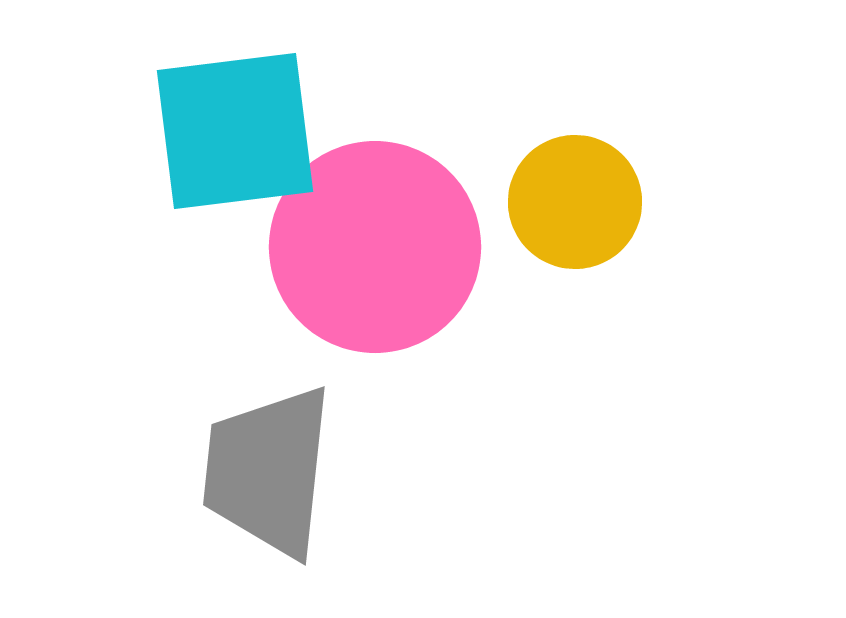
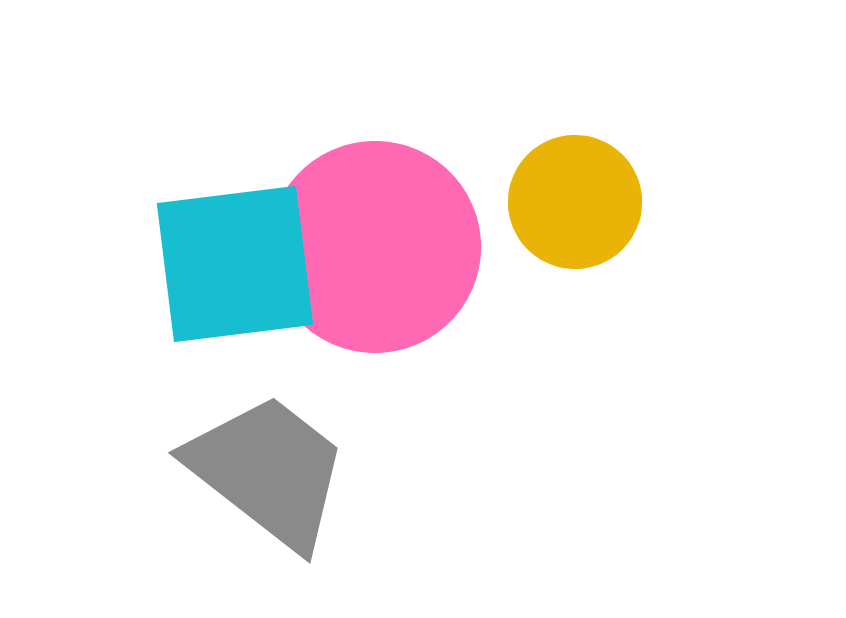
cyan square: moved 133 px down
gray trapezoid: rotated 122 degrees clockwise
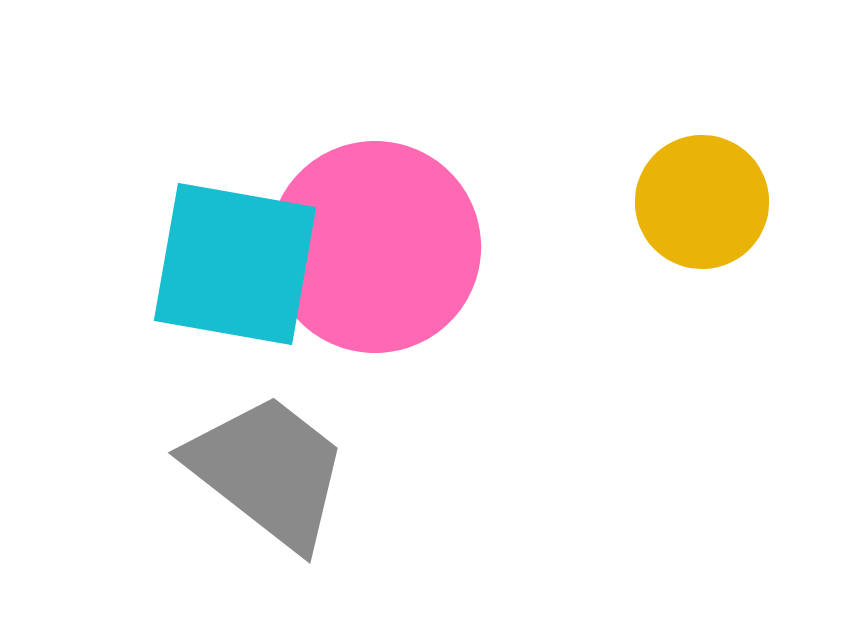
yellow circle: moved 127 px right
cyan square: rotated 17 degrees clockwise
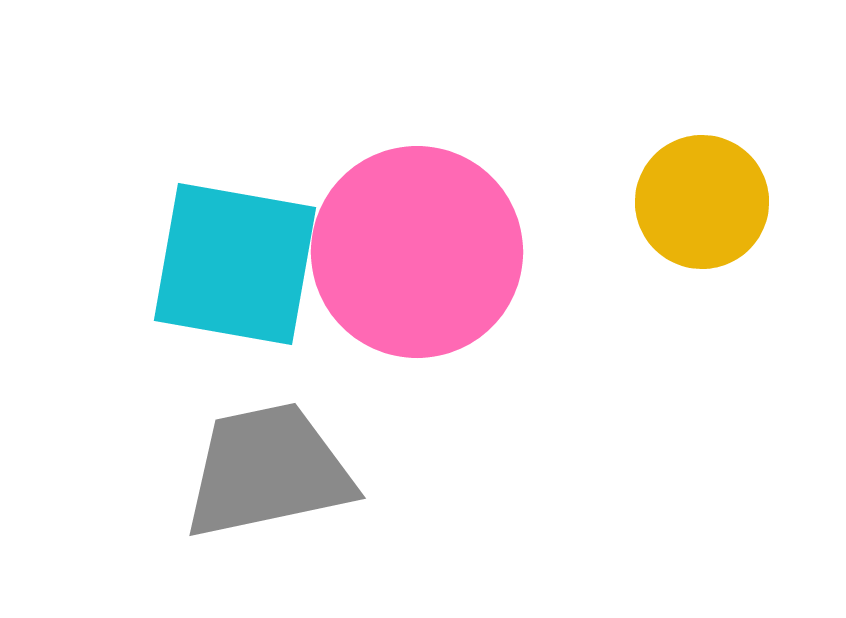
pink circle: moved 42 px right, 5 px down
gray trapezoid: rotated 50 degrees counterclockwise
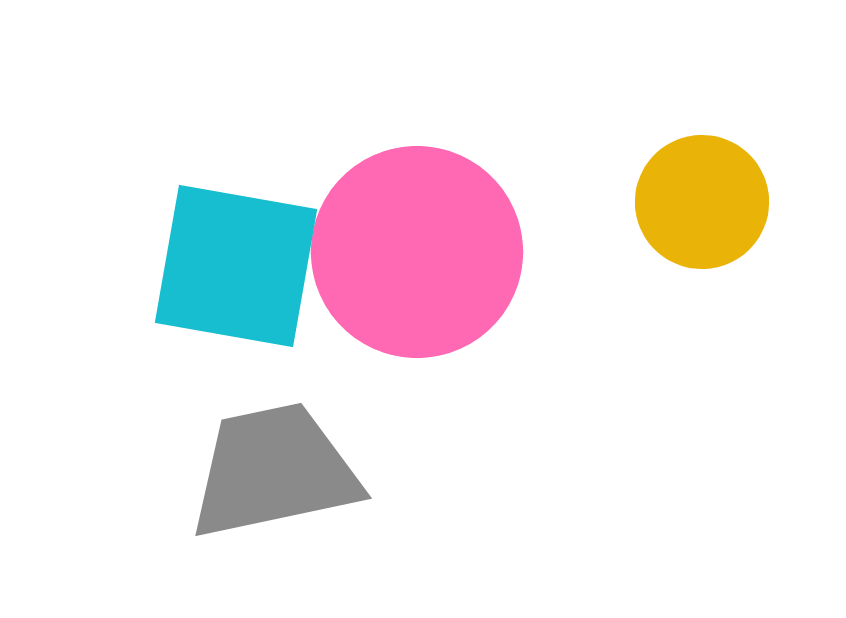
cyan square: moved 1 px right, 2 px down
gray trapezoid: moved 6 px right
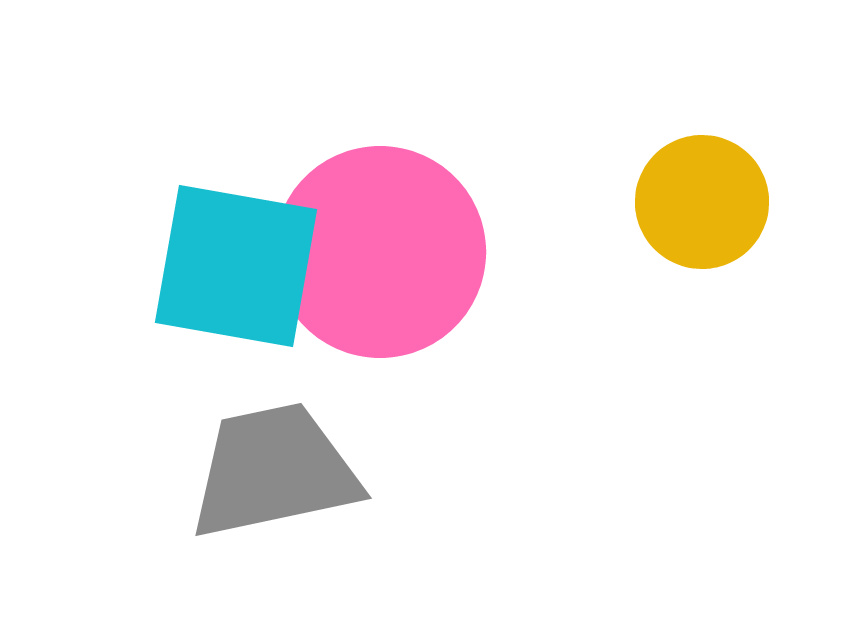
pink circle: moved 37 px left
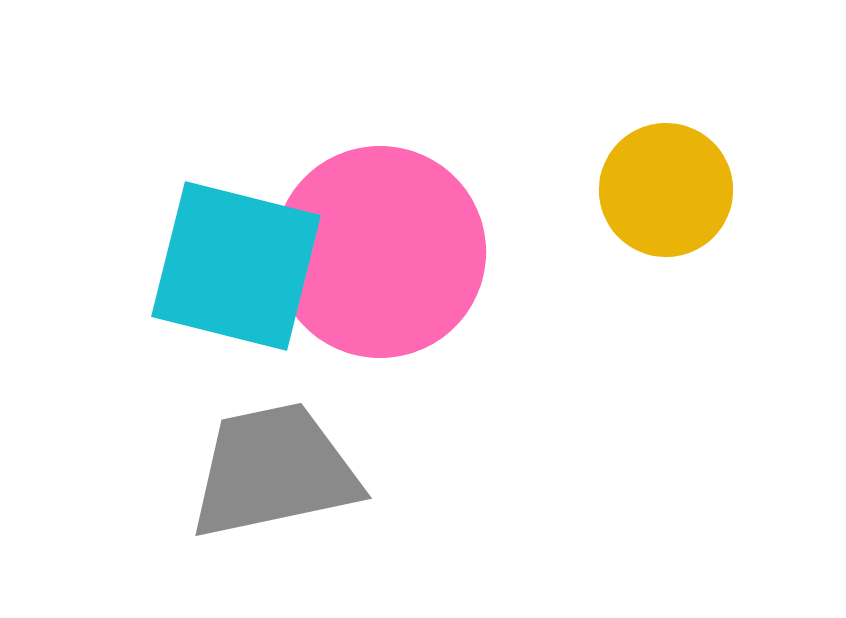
yellow circle: moved 36 px left, 12 px up
cyan square: rotated 4 degrees clockwise
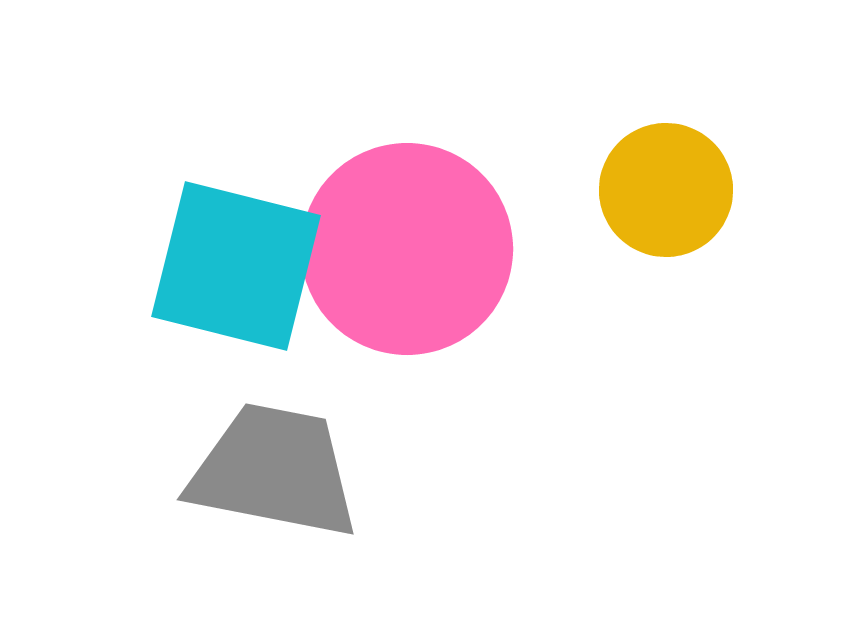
pink circle: moved 27 px right, 3 px up
gray trapezoid: rotated 23 degrees clockwise
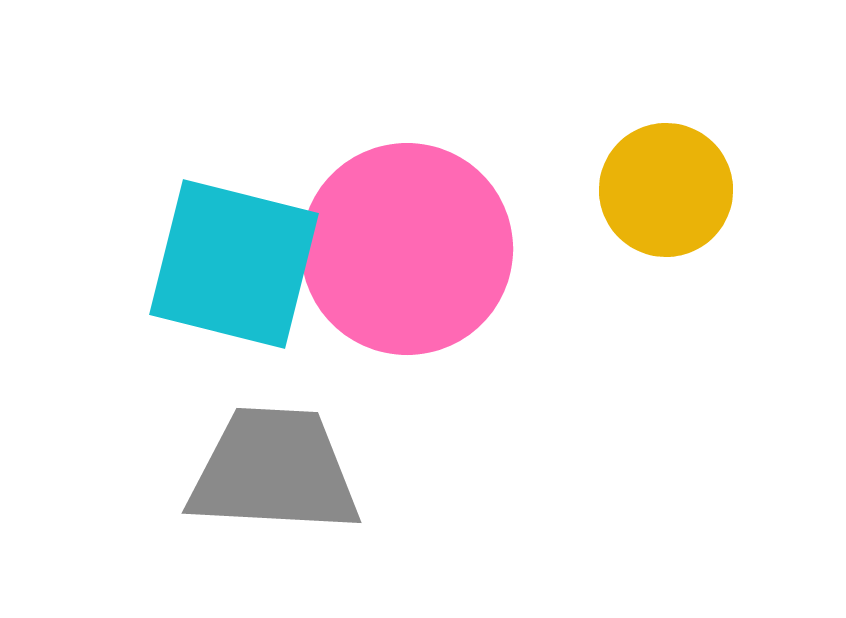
cyan square: moved 2 px left, 2 px up
gray trapezoid: rotated 8 degrees counterclockwise
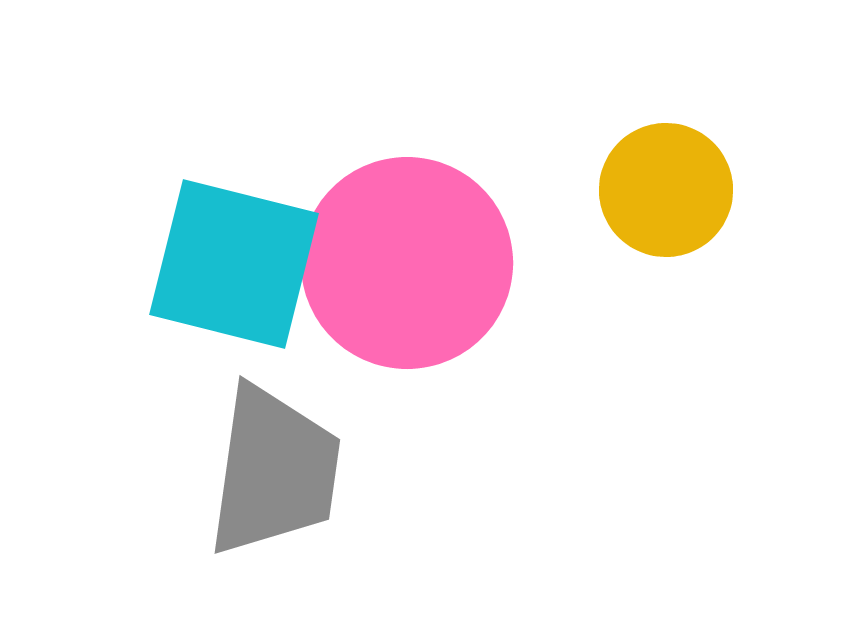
pink circle: moved 14 px down
gray trapezoid: rotated 95 degrees clockwise
